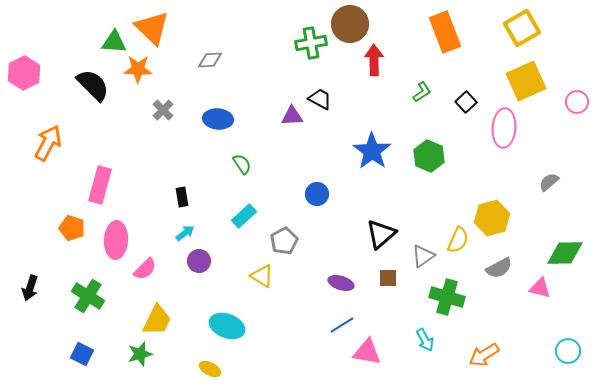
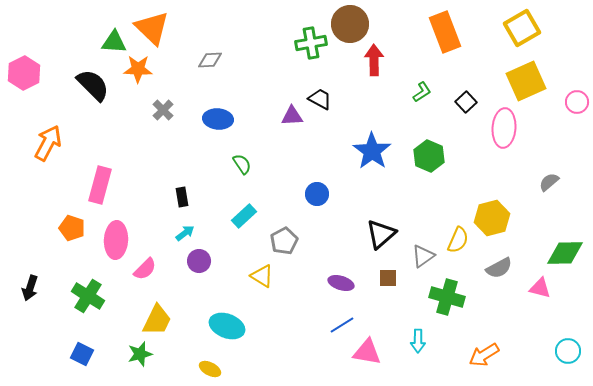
cyan arrow at (425, 340): moved 7 px left, 1 px down; rotated 30 degrees clockwise
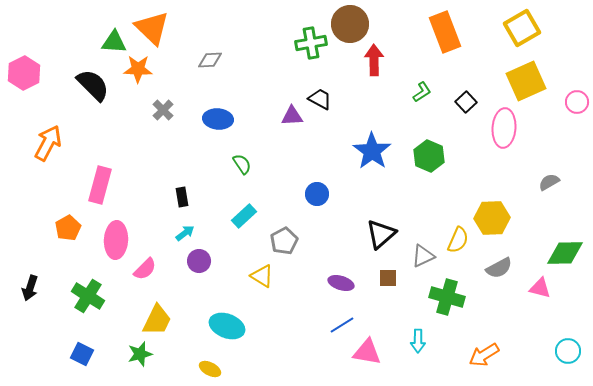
gray semicircle at (549, 182): rotated 10 degrees clockwise
yellow hexagon at (492, 218): rotated 12 degrees clockwise
orange pentagon at (72, 228): moved 4 px left; rotated 25 degrees clockwise
gray triangle at (423, 256): rotated 10 degrees clockwise
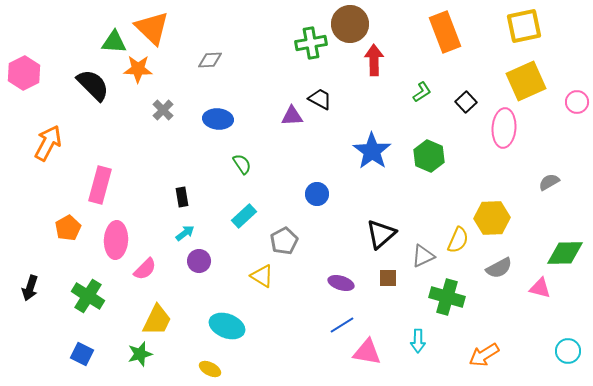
yellow square at (522, 28): moved 2 px right, 2 px up; rotated 18 degrees clockwise
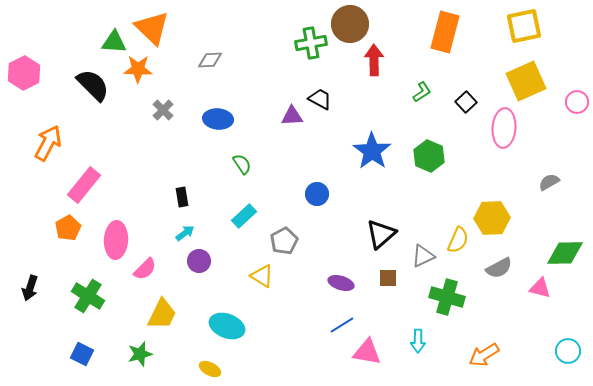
orange rectangle at (445, 32): rotated 36 degrees clockwise
pink rectangle at (100, 185): moved 16 px left; rotated 24 degrees clockwise
yellow trapezoid at (157, 320): moved 5 px right, 6 px up
